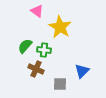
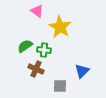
green semicircle: rotated 14 degrees clockwise
gray square: moved 2 px down
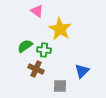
yellow star: moved 2 px down
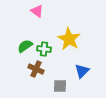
yellow star: moved 9 px right, 10 px down
green cross: moved 1 px up
